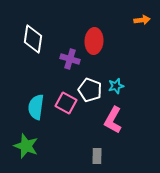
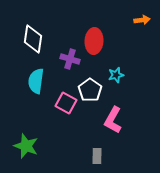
cyan star: moved 11 px up
white pentagon: rotated 15 degrees clockwise
cyan semicircle: moved 26 px up
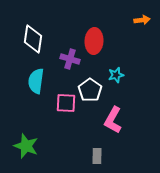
pink square: rotated 25 degrees counterclockwise
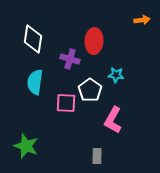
cyan star: rotated 21 degrees clockwise
cyan semicircle: moved 1 px left, 1 px down
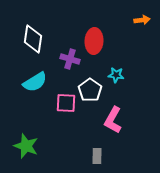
cyan semicircle: rotated 130 degrees counterclockwise
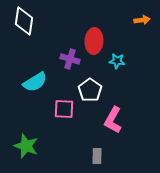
white diamond: moved 9 px left, 18 px up
cyan star: moved 1 px right, 14 px up
pink square: moved 2 px left, 6 px down
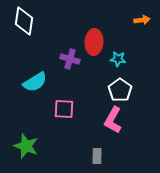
red ellipse: moved 1 px down
cyan star: moved 1 px right, 2 px up
white pentagon: moved 30 px right
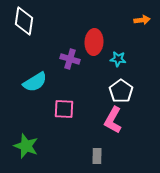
white pentagon: moved 1 px right, 1 px down
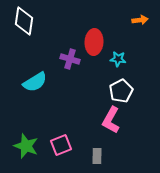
orange arrow: moved 2 px left
white pentagon: rotated 10 degrees clockwise
pink square: moved 3 px left, 36 px down; rotated 25 degrees counterclockwise
pink L-shape: moved 2 px left
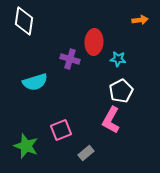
cyan semicircle: rotated 15 degrees clockwise
pink square: moved 15 px up
gray rectangle: moved 11 px left, 3 px up; rotated 49 degrees clockwise
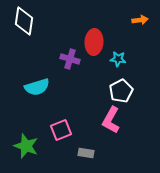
cyan semicircle: moved 2 px right, 5 px down
gray rectangle: rotated 49 degrees clockwise
